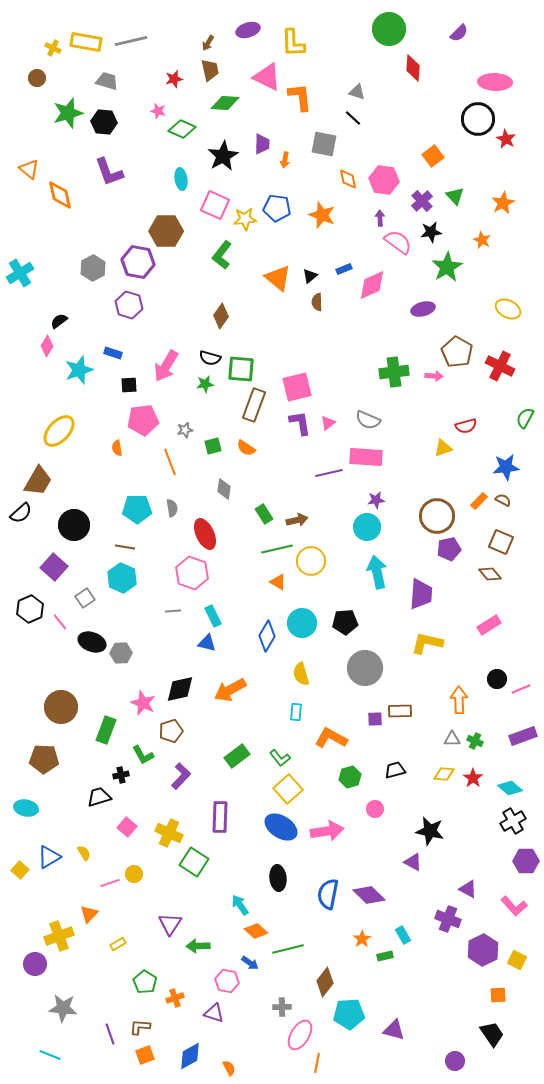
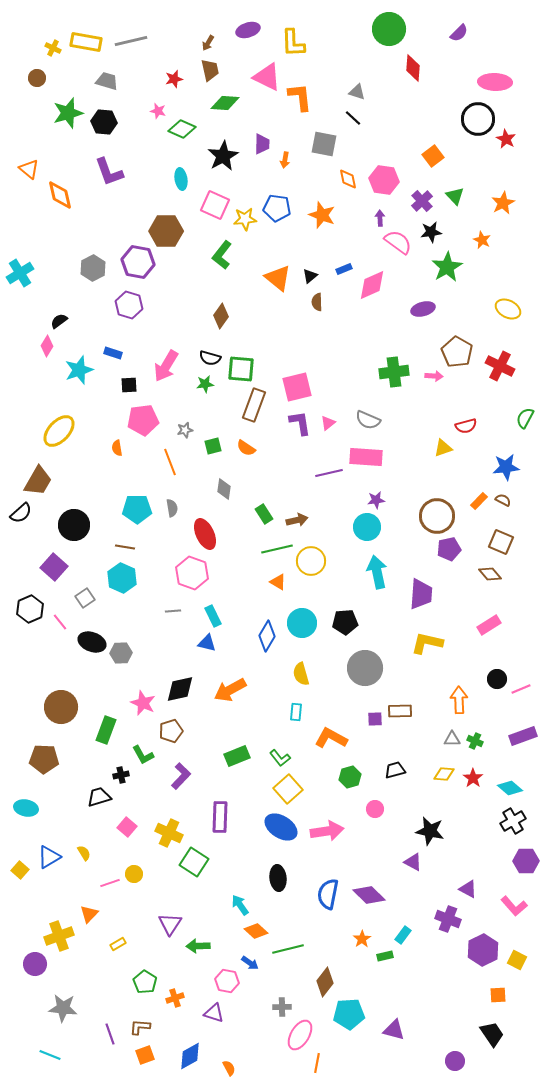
green rectangle at (237, 756): rotated 15 degrees clockwise
cyan rectangle at (403, 935): rotated 66 degrees clockwise
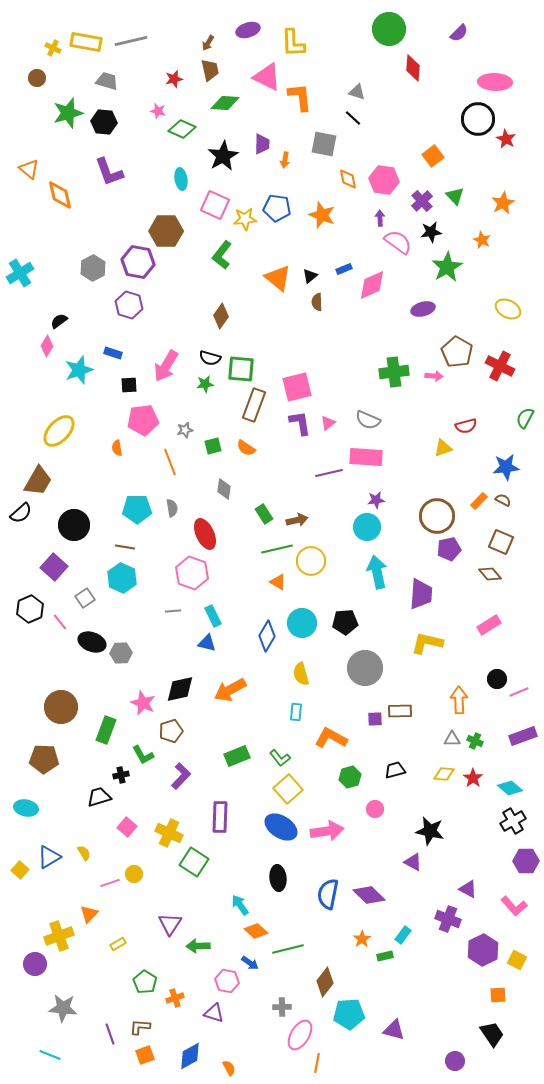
pink line at (521, 689): moved 2 px left, 3 px down
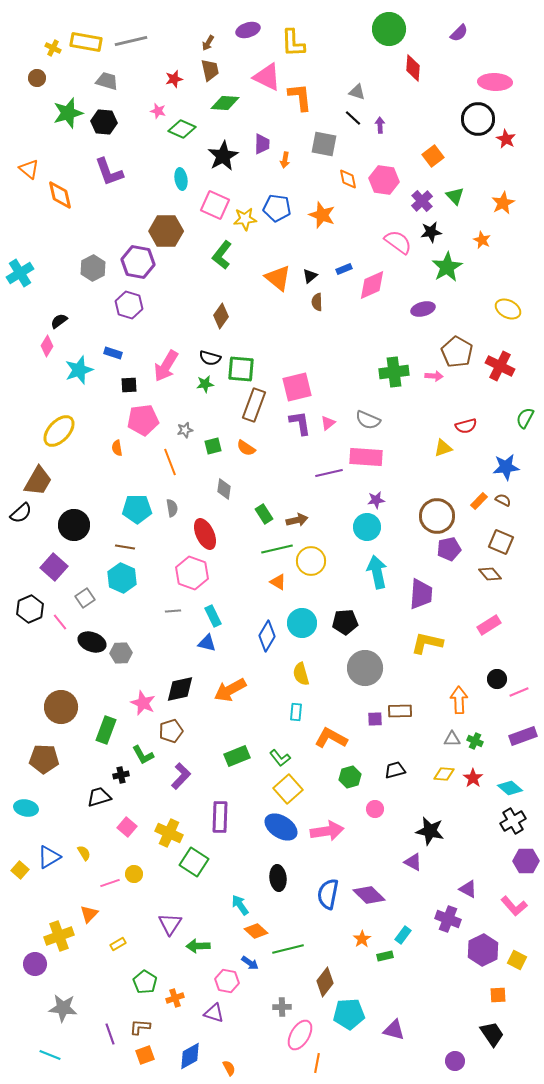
purple arrow at (380, 218): moved 93 px up
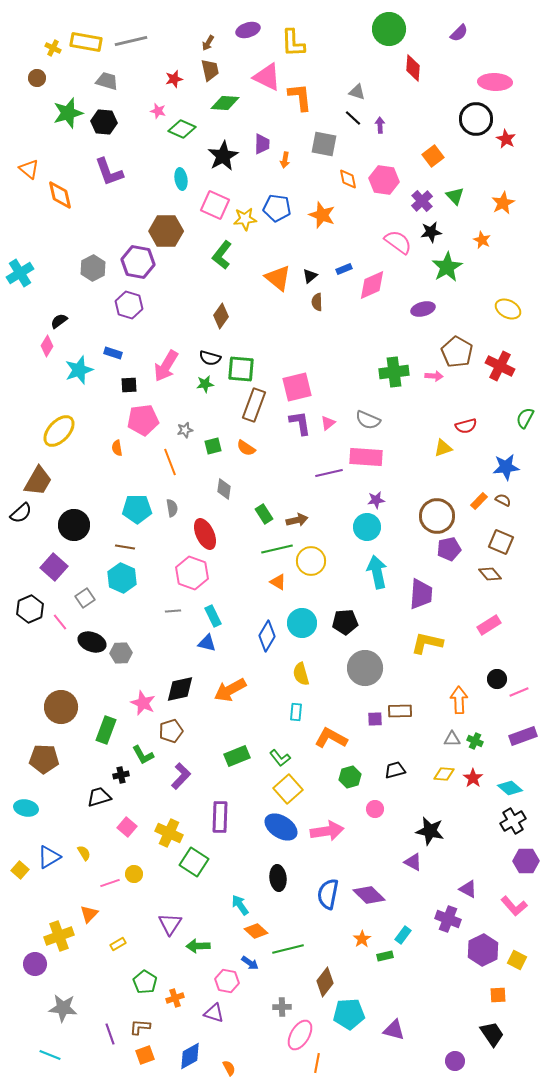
black circle at (478, 119): moved 2 px left
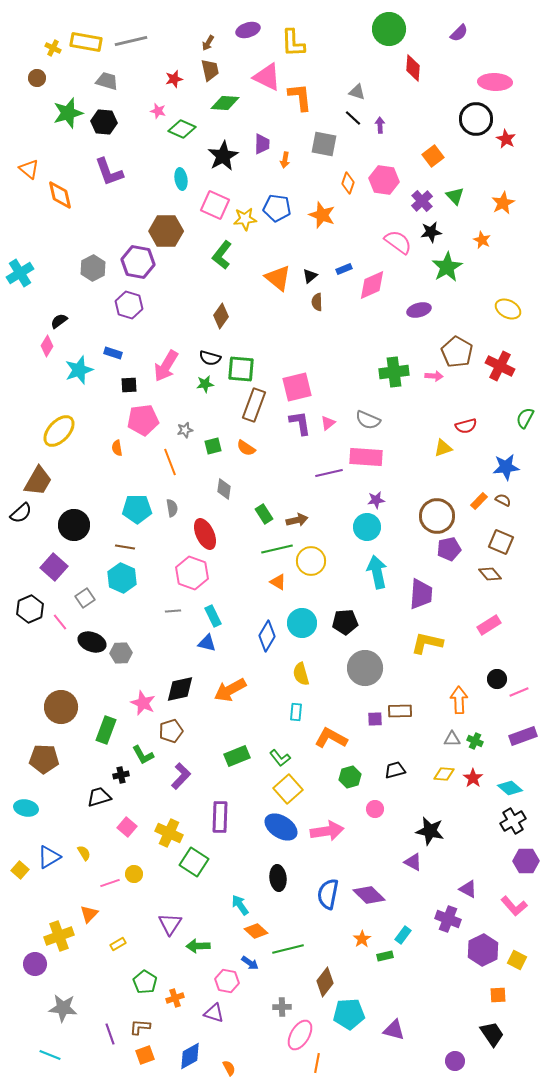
orange diamond at (348, 179): moved 4 px down; rotated 30 degrees clockwise
purple ellipse at (423, 309): moved 4 px left, 1 px down
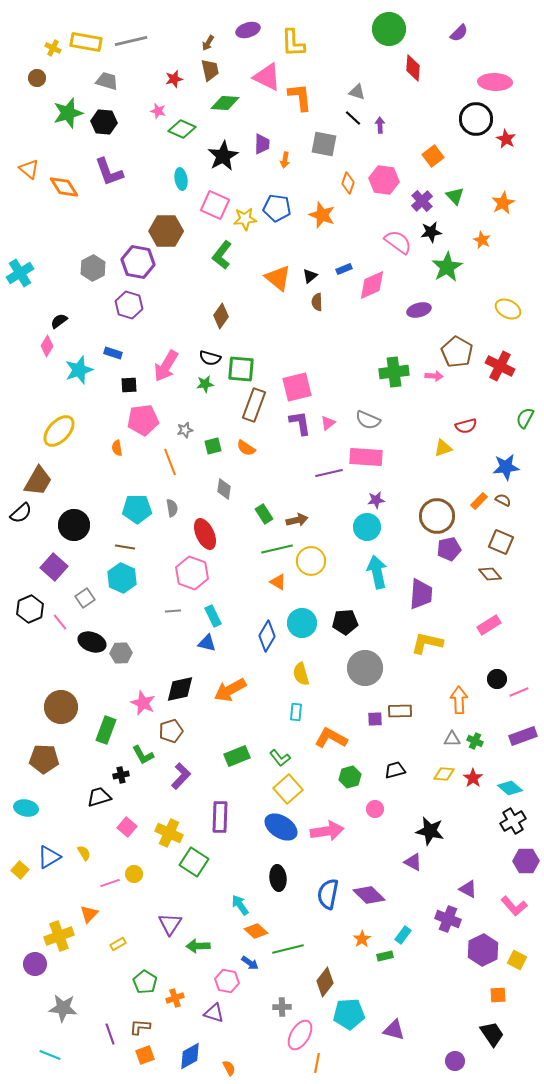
orange diamond at (60, 195): moved 4 px right, 8 px up; rotated 20 degrees counterclockwise
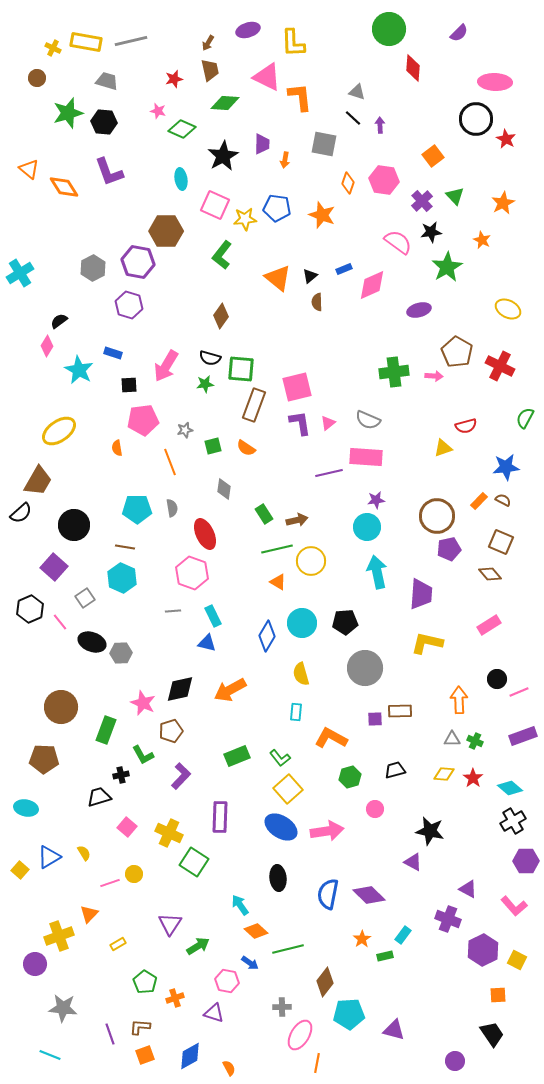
cyan star at (79, 370): rotated 24 degrees counterclockwise
yellow ellipse at (59, 431): rotated 12 degrees clockwise
green arrow at (198, 946): rotated 150 degrees clockwise
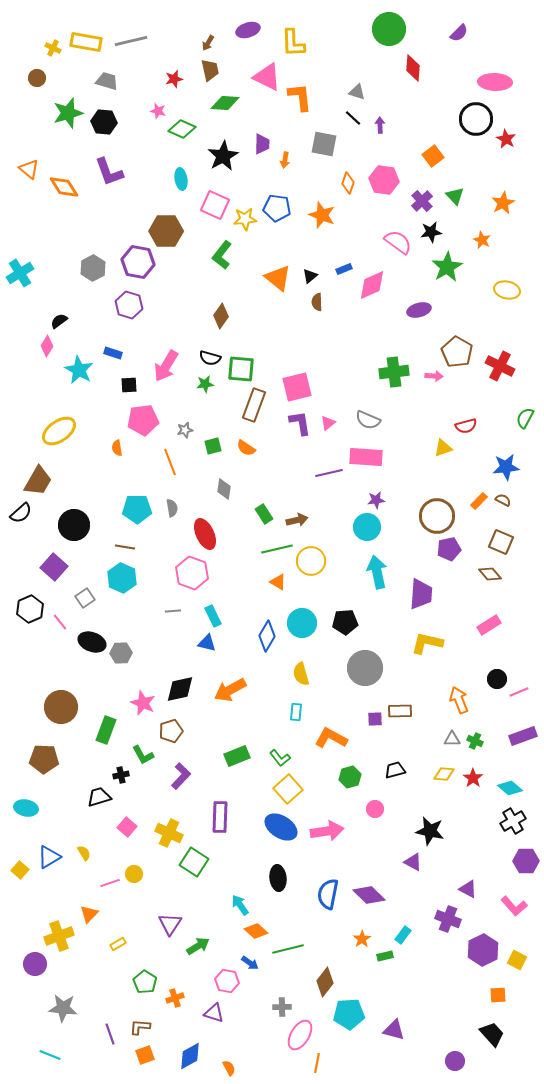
yellow ellipse at (508, 309): moved 1 px left, 19 px up; rotated 15 degrees counterclockwise
orange arrow at (459, 700): rotated 20 degrees counterclockwise
black trapezoid at (492, 1034): rotated 8 degrees counterclockwise
